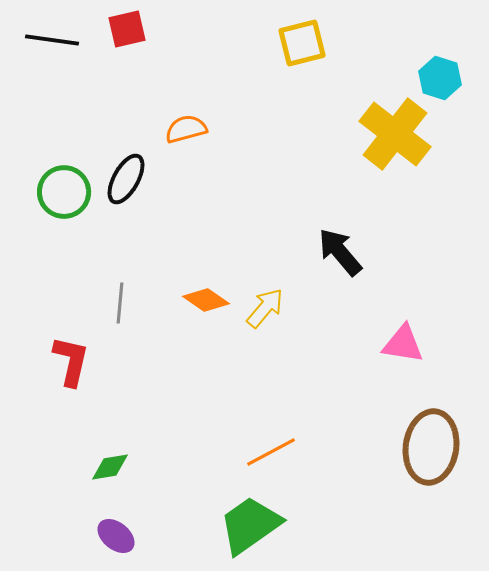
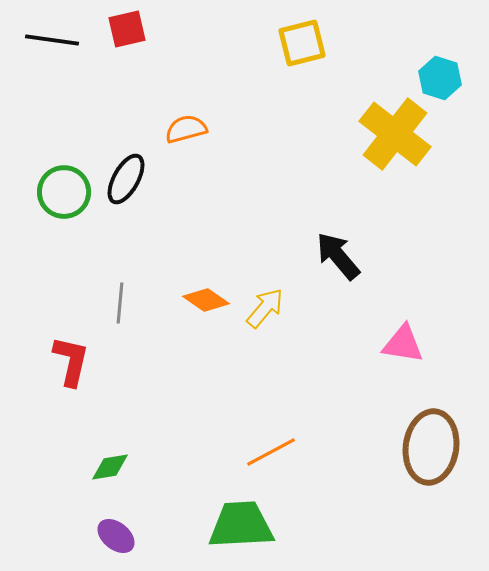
black arrow: moved 2 px left, 4 px down
green trapezoid: moved 9 px left; rotated 32 degrees clockwise
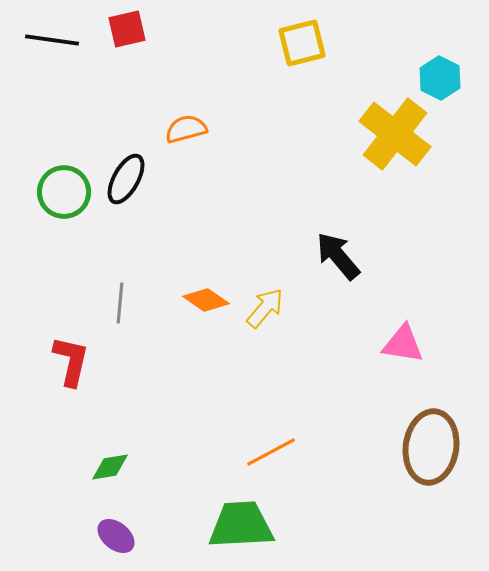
cyan hexagon: rotated 9 degrees clockwise
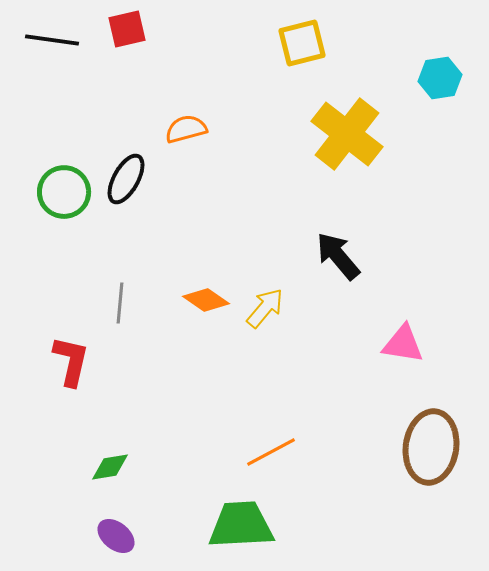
cyan hexagon: rotated 24 degrees clockwise
yellow cross: moved 48 px left
